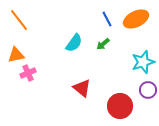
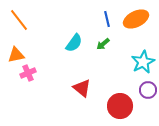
blue line: rotated 14 degrees clockwise
cyan star: rotated 10 degrees counterclockwise
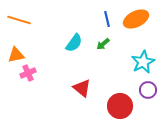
orange line: rotated 35 degrees counterclockwise
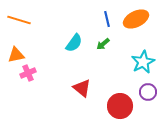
purple circle: moved 2 px down
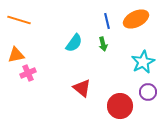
blue line: moved 2 px down
green arrow: rotated 64 degrees counterclockwise
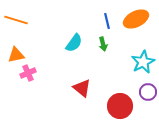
orange line: moved 3 px left
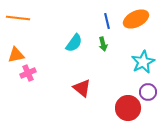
orange line: moved 2 px right, 2 px up; rotated 10 degrees counterclockwise
red circle: moved 8 px right, 2 px down
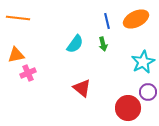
cyan semicircle: moved 1 px right, 1 px down
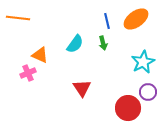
orange ellipse: rotated 10 degrees counterclockwise
green arrow: moved 1 px up
orange triangle: moved 24 px right; rotated 36 degrees clockwise
red triangle: rotated 18 degrees clockwise
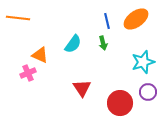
cyan semicircle: moved 2 px left
cyan star: rotated 10 degrees clockwise
red circle: moved 8 px left, 5 px up
